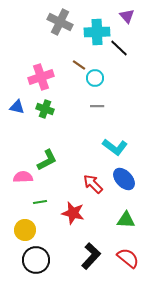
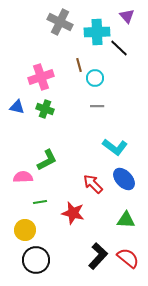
brown line: rotated 40 degrees clockwise
black L-shape: moved 7 px right
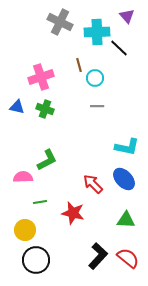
cyan L-shape: moved 12 px right; rotated 25 degrees counterclockwise
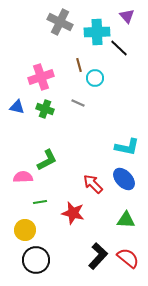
gray line: moved 19 px left, 3 px up; rotated 24 degrees clockwise
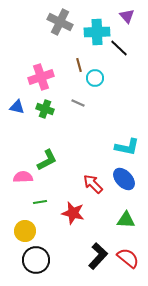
yellow circle: moved 1 px down
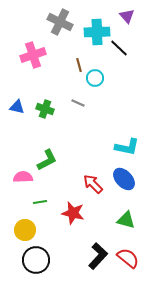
pink cross: moved 8 px left, 22 px up
green triangle: rotated 12 degrees clockwise
yellow circle: moved 1 px up
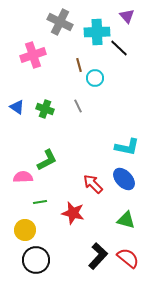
gray line: moved 3 px down; rotated 40 degrees clockwise
blue triangle: rotated 21 degrees clockwise
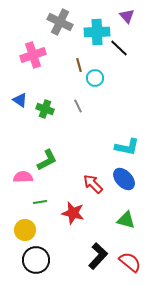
blue triangle: moved 3 px right, 7 px up
red semicircle: moved 2 px right, 4 px down
